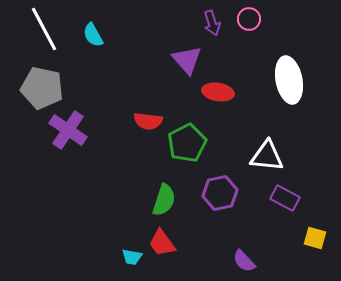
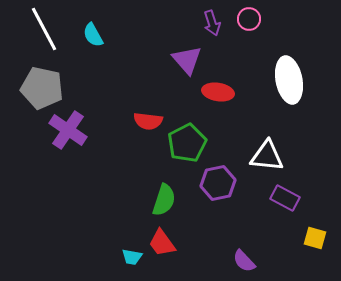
purple hexagon: moved 2 px left, 10 px up
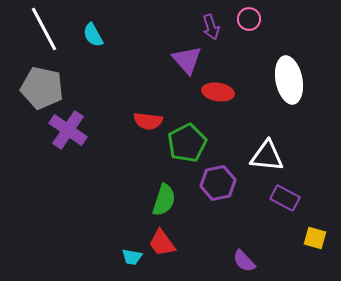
purple arrow: moved 1 px left, 4 px down
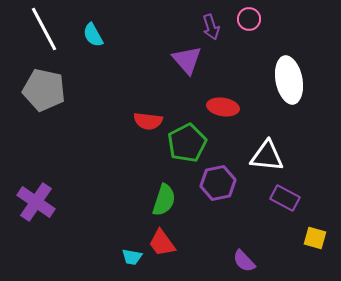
gray pentagon: moved 2 px right, 2 px down
red ellipse: moved 5 px right, 15 px down
purple cross: moved 32 px left, 72 px down
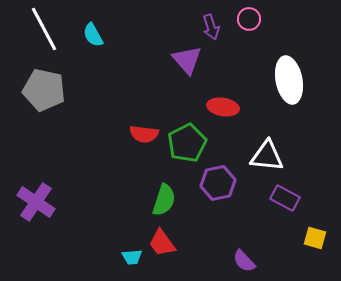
red semicircle: moved 4 px left, 13 px down
cyan trapezoid: rotated 15 degrees counterclockwise
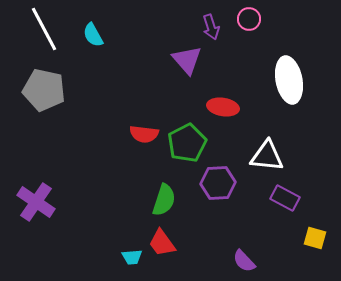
purple hexagon: rotated 8 degrees clockwise
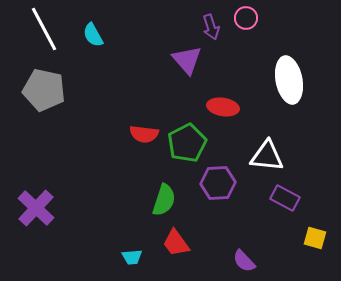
pink circle: moved 3 px left, 1 px up
purple cross: moved 6 px down; rotated 9 degrees clockwise
red trapezoid: moved 14 px right
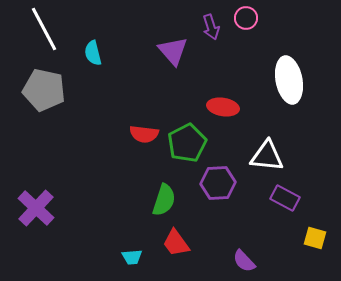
cyan semicircle: moved 18 px down; rotated 15 degrees clockwise
purple triangle: moved 14 px left, 9 px up
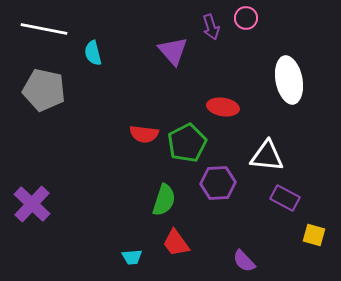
white line: rotated 51 degrees counterclockwise
purple cross: moved 4 px left, 4 px up
yellow square: moved 1 px left, 3 px up
